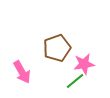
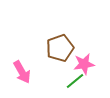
brown pentagon: moved 3 px right
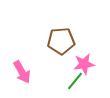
brown pentagon: moved 1 px right, 7 px up; rotated 16 degrees clockwise
green line: rotated 12 degrees counterclockwise
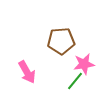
pink arrow: moved 5 px right
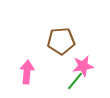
pink star: moved 1 px left, 2 px down
pink arrow: rotated 145 degrees counterclockwise
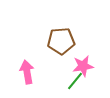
pink arrow: rotated 15 degrees counterclockwise
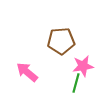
pink arrow: rotated 40 degrees counterclockwise
green line: moved 1 px right, 2 px down; rotated 24 degrees counterclockwise
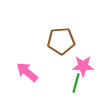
pink star: rotated 10 degrees clockwise
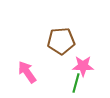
pink arrow: rotated 15 degrees clockwise
